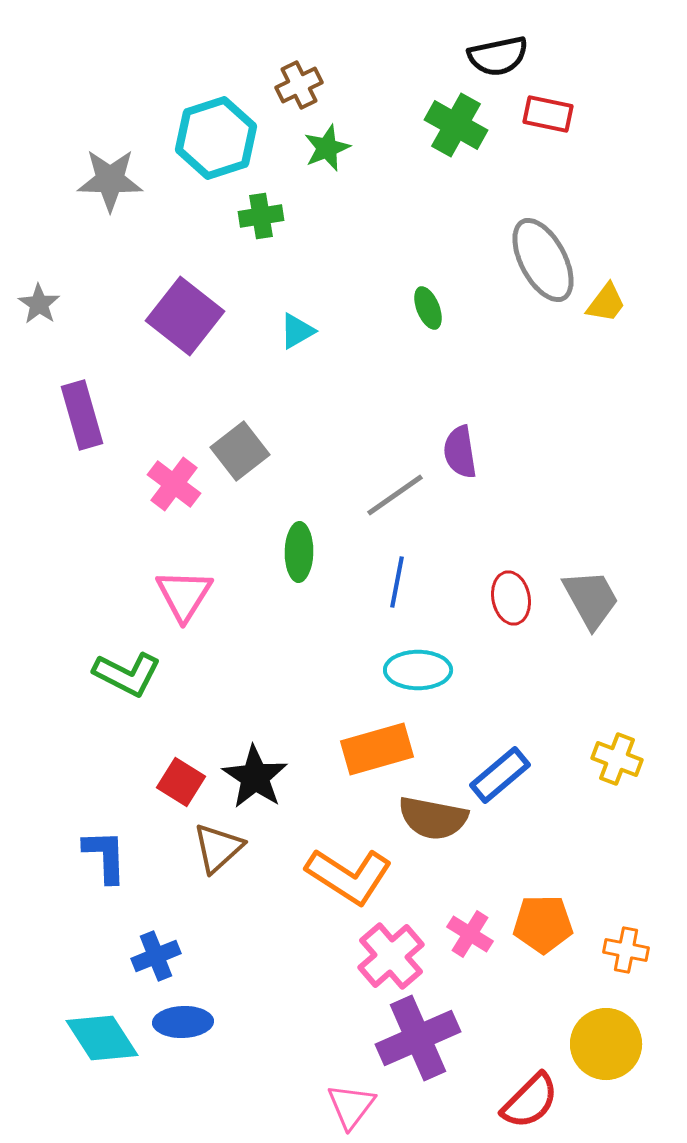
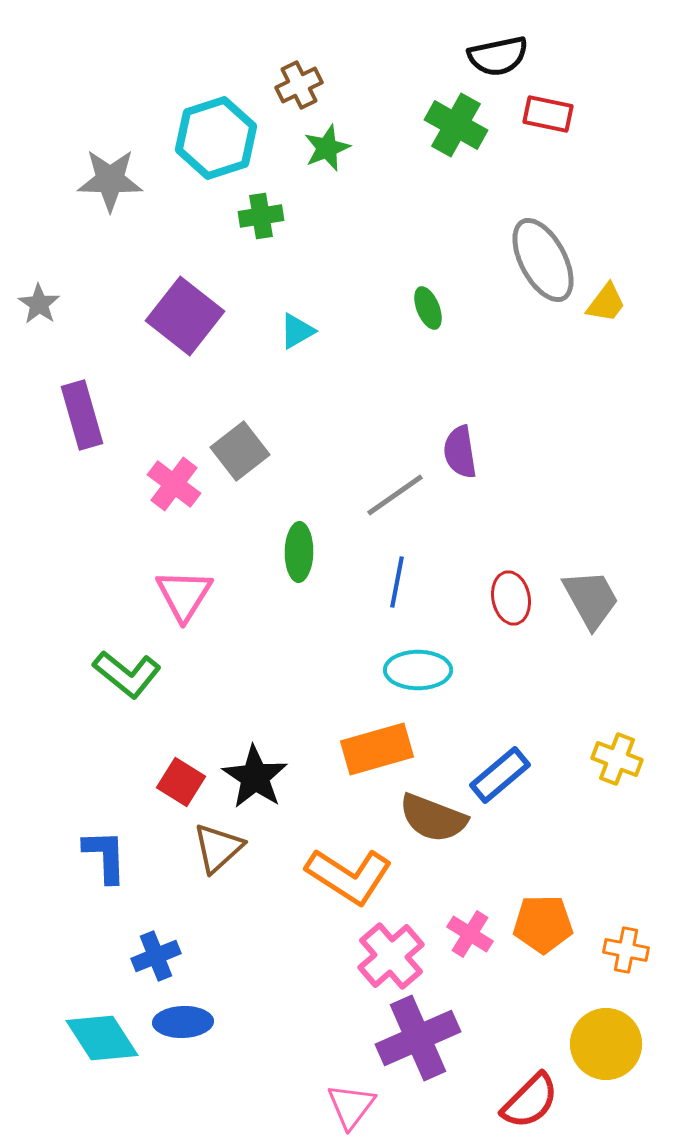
green L-shape at (127, 674): rotated 12 degrees clockwise
brown semicircle at (433, 818): rotated 10 degrees clockwise
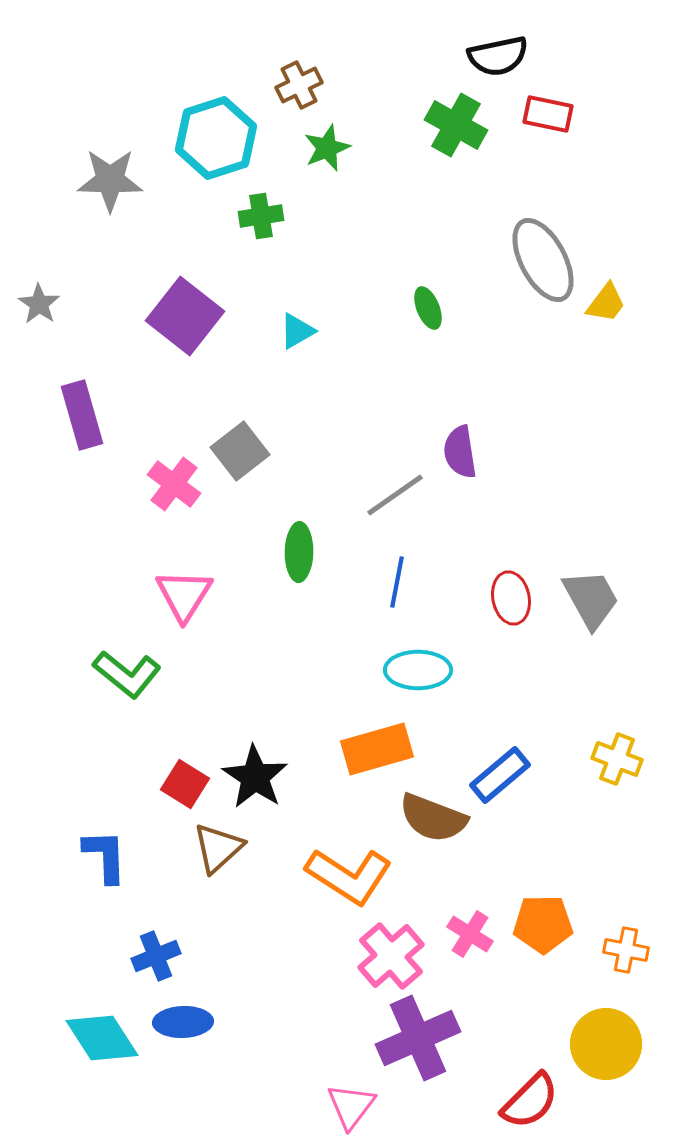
red square at (181, 782): moved 4 px right, 2 px down
